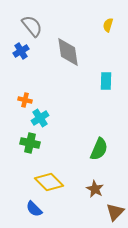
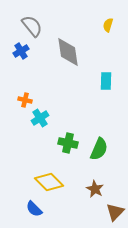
green cross: moved 38 px right
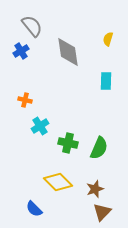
yellow semicircle: moved 14 px down
cyan cross: moved 8 px down
green semicircle: moved 1 px up
yellow diamond: moved 9 px right
brown star: rotated 24 degrees clockwise
brown triangle: moved 13 px left
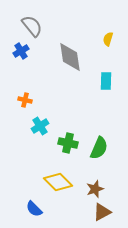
gray diamond: moved 2 px right, 5 px down
brown triangle: rotated 18 degrees clockwise
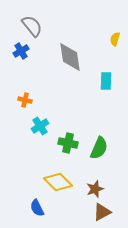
yellow semicircle: moved 7 px right
blue semicircle: moved 3 px right, 1 px up; rotated 18 degrees clockwise
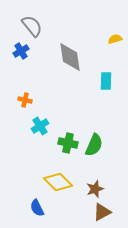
yellow semicircle: rotated 56 degrees clockwise
green semicircle: moved 5 px left, 3 px up
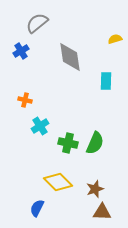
gray semicircle: moved 5 px right, 3 px up; rotated 90 degrees counterclockwise
green semicircle: moved 1 px right, 2 px up
blue semicircle: rotated 54 degrees clockwise
brown triangle: rotated 30 degrees clockwise
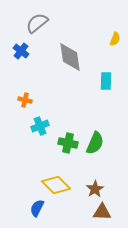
yellow semicircle: rotated 128 degrees clockwise
blue cross: rotated 21 degrees counterclockwise
cyan cross: rotated 12 degrees clockwise
yellow diamond: moved 2 px left, 3 px down
brown star: rotated 12 degrees counterclockwise
